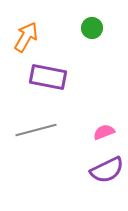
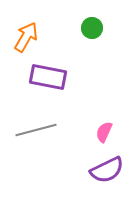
pink semicircle: rotated 45 degrees counterclockwise
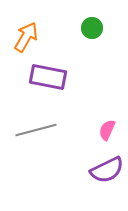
pink semicircle: moved 3 px right, 2 px up
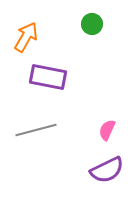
green circle: moved 4 px up
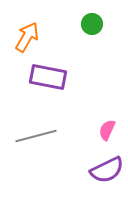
orange arrow: moved 1 px right
gray line: moved 6 px down
